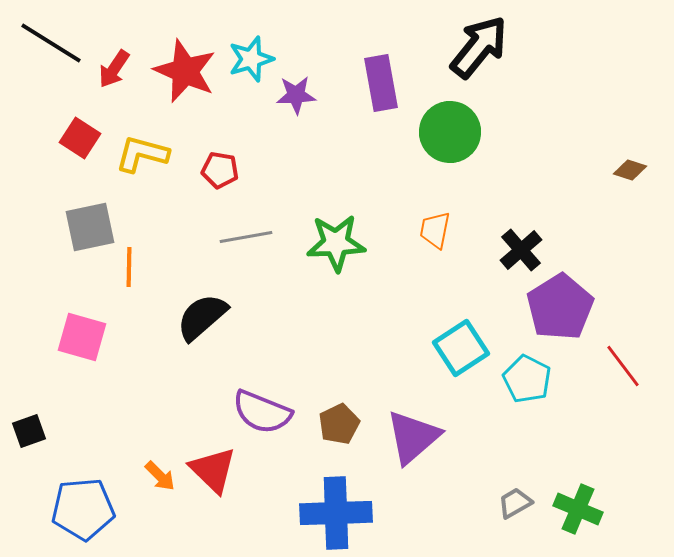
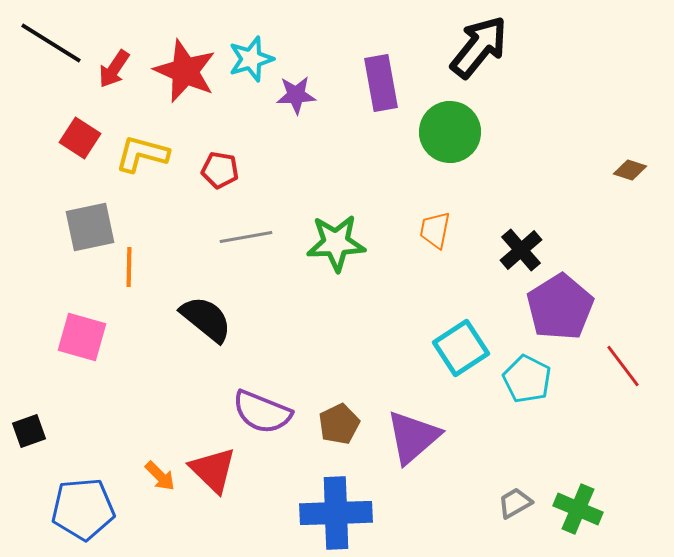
black semicircle: moved 4 px right, 2 px down; rotated 80 degrees clockwise
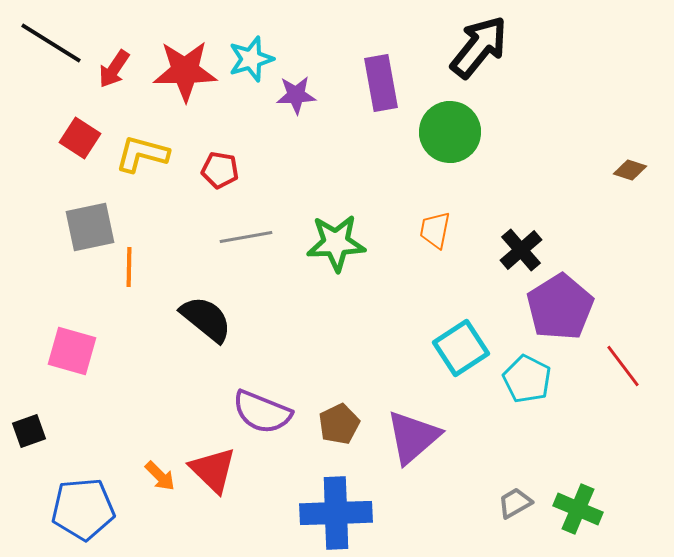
red star: rotated 24 degrees counterclockwise
pink square: moved 10 px left, 14 px down
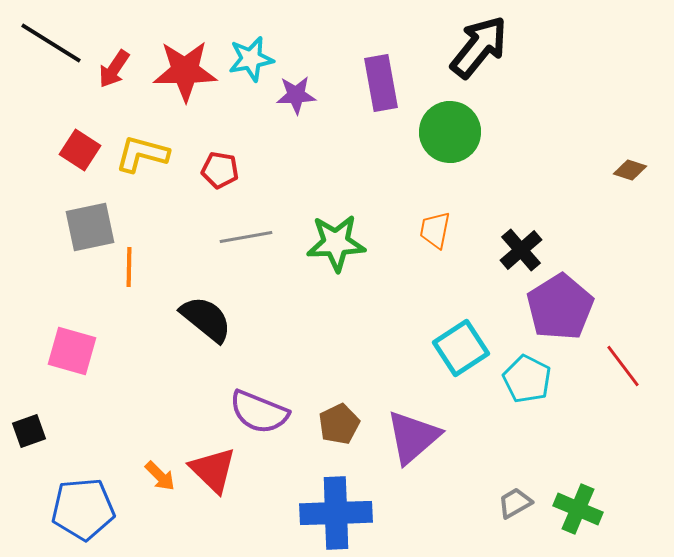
cyan star: rotated 6 degrees clockwise
red square: moved 12 px down
purple semicircle: moved 3 px left
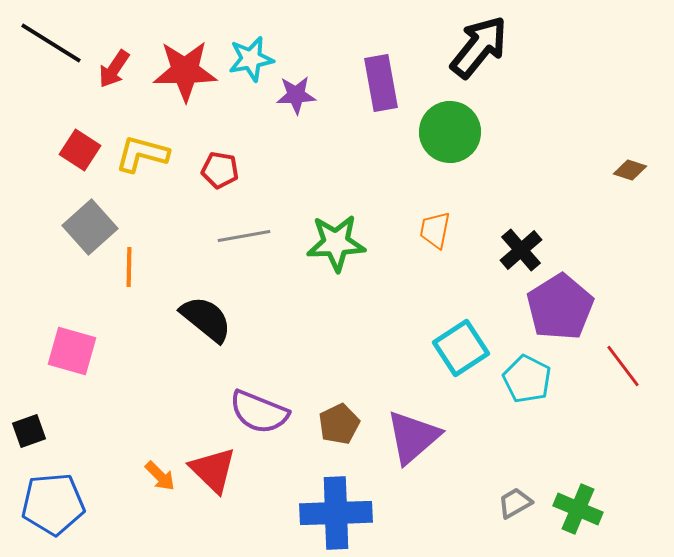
gray square: rotated 30 degrees counterclockwise
gray line: moved 2 px left, 1 px up
blue pentagon: moved 30 px left, 5 px up
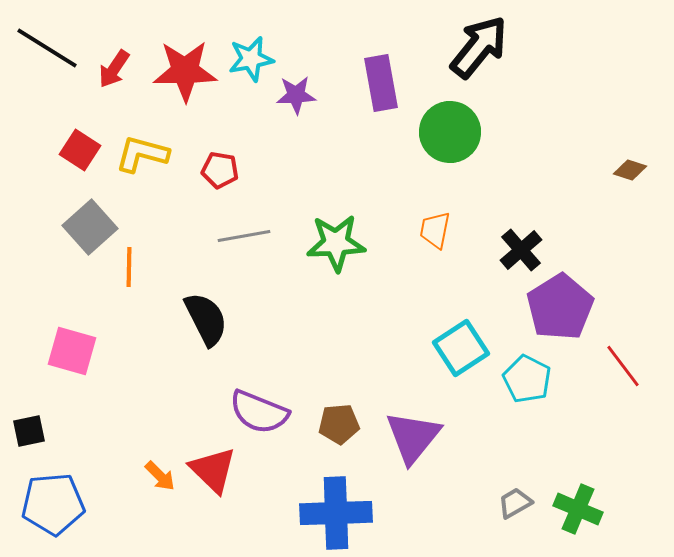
black line: moved 4 px left, 5 px down
black semicircle: rotated 24 degrees clockwise
brown pentagon: rotated 21 degrees clockwise
black square: rotated 8 degrees clockwise
purple triangle: rotated 10 degrees counterclockwise
